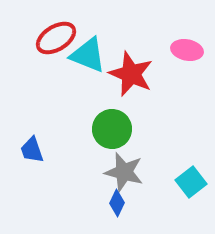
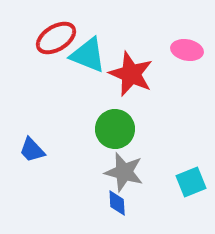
green circle: moved 3 px right
blue trapezoid: rotated 24 degrees counterclockwise
cyan square: rotated 16 degrees clockwise
blue diamond: rotated 28 degrees counterclockwise
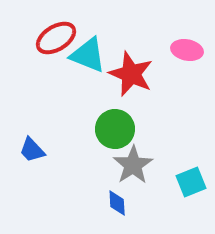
gray star: moved 9 px right, 7 px up; rotated 24 degrees clockwise
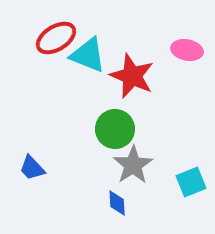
red star: moved 1 px right, 2 px down
blue trapezoid: moved 18 px down
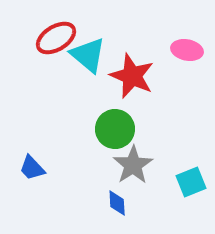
cyan triangle: rotated 18 degrees clockwise
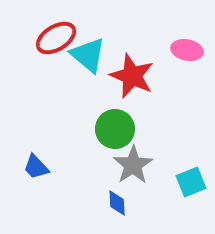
blue trapezoid: moved 4 px right, 1 px up
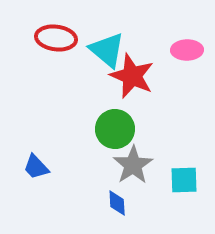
red ellipse: rotated 39 degrees clockwise
pink ellipse: rotated 12 degrees counterclockwise
cyan triangle: moved 19 px right, 5 px up
cyan square: moved 7 px left, 2 px up; rotated 20 degrees clockwise
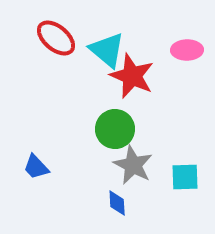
red ellipse: rotated 33 degrees clockwise
gray star: rotated 12 degrees counterclockwise
cyan square: moved 1 px right, 3 px up
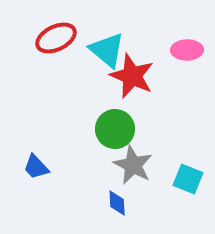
red ellipse: rotated 66 degrees counterclockwise
cyan square: moved 3 px right, 2 px down; rotated 24 degrees clockwise
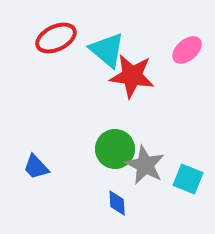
pink ellipse: rotated 40 degrees counterclockwise
red star: rotated 15 degrees counterclockwise
green circle: moved 20 px down
gray star: moved 12 px right
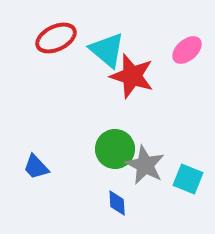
red star: rotated 9 degrees clockwise
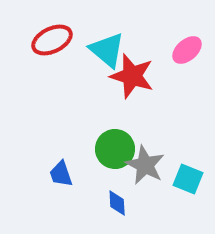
red ellipse: moved 4 px left, 2 px down
blue trapezoid: moved 25 px right, 7 px down; rotated 24 degrees clockwise
